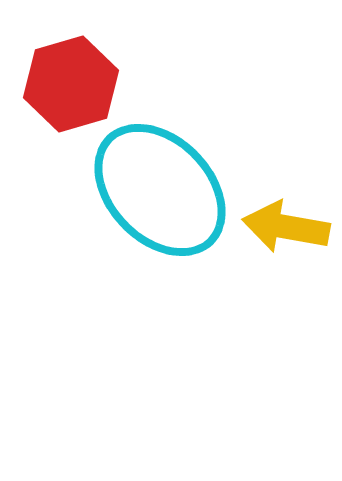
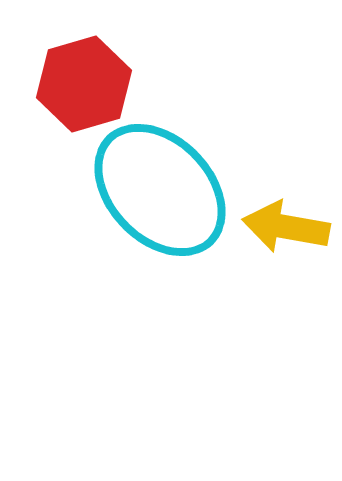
red hexagon: moved 13 px right
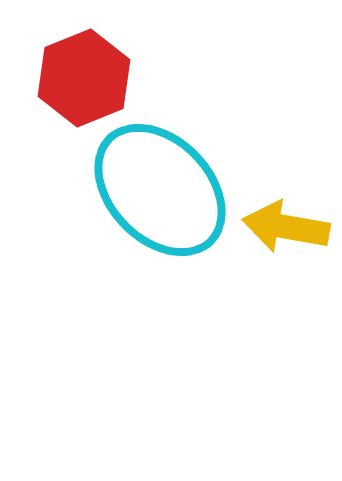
red hexagon: moved 6 px up; rotated 6 degrees counterclockwise
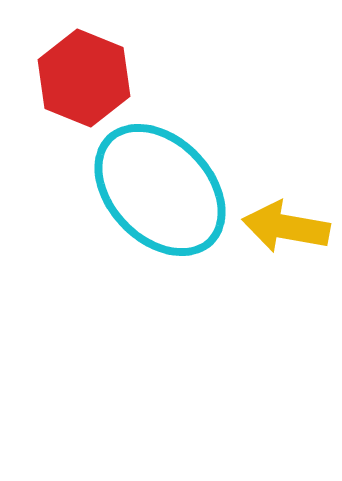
red hexagon: rotated 16 degrees counterclockwise
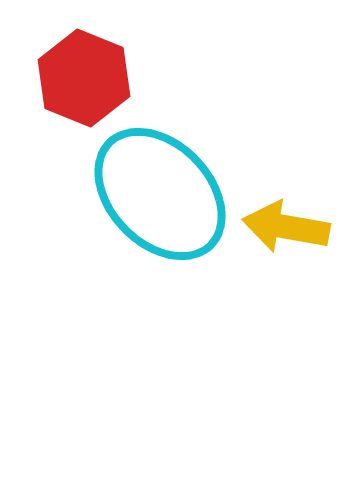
cyan ellipse: moved 4 px down
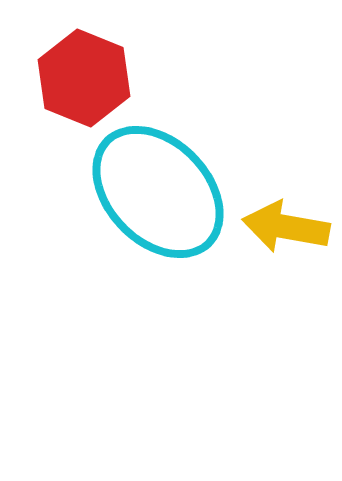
cyan ellipse: moved 2 px left, 2 px up
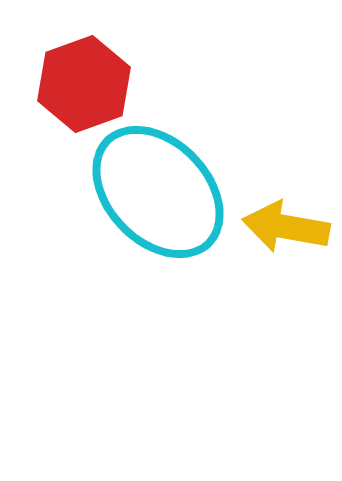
red hexagon: moved 6 px down; rotated 18 degrees clockwise
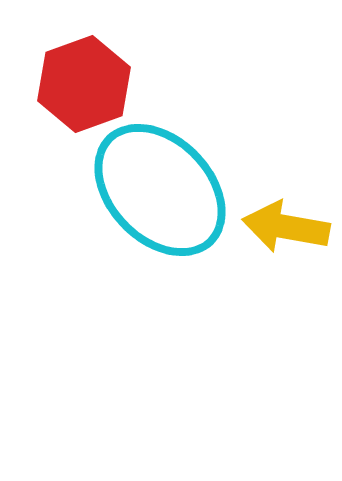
cyan ellipse: moved 2 px right, 2 px up
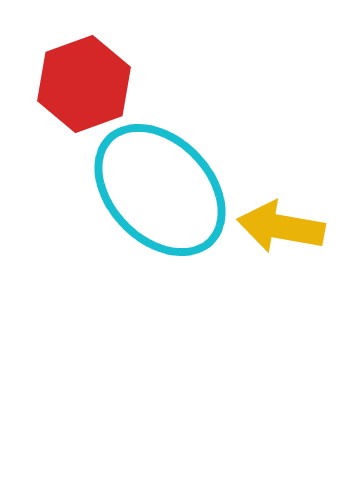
yellow arrow: moved 5 px left
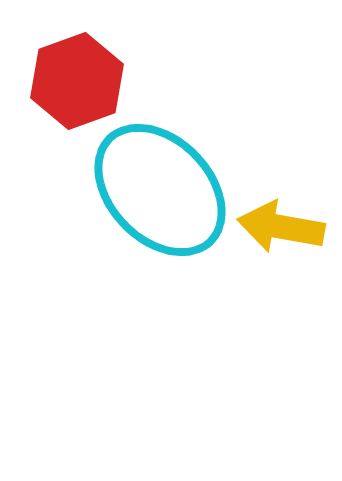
red hexagon: moved 7 px left, 3 px up
